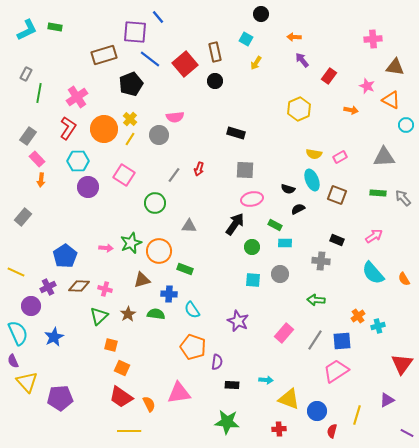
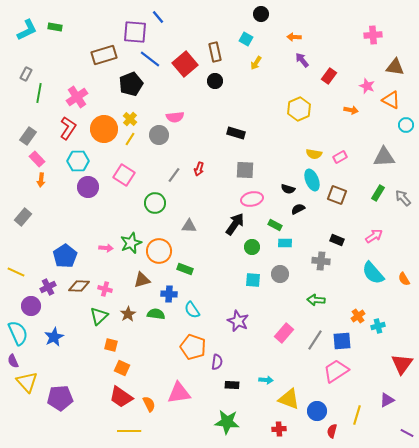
pink cross at (373, 39): moved 4 px up
green rectangle at (378, 193): rotated 63 degrees counterclockwise
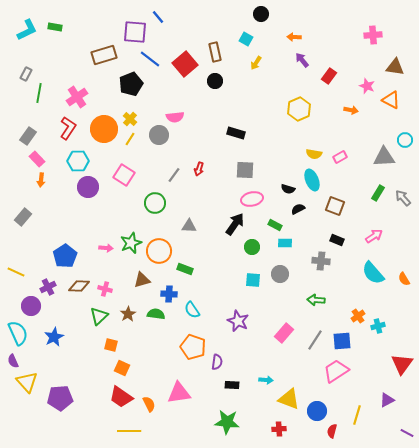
cyan circle at (406, 125): moved 1 px left, 15 px down
brown square at (337, 195): moved 2 px left, 11 px down
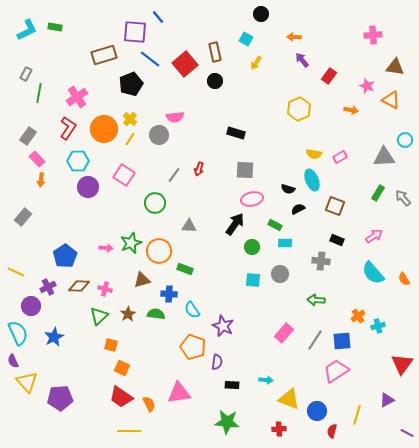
purple star at (238, 321): moved 15 px left, 5 px down
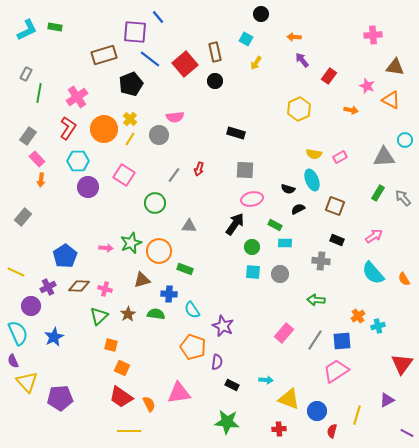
cyan square at (253, 280): moved 8 px up
black rectangle at (232, 385): rotated 24 degrees clockwise
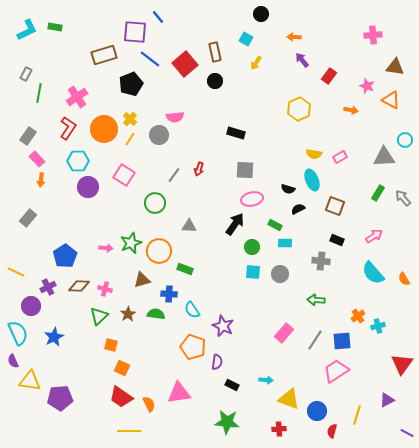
gray rectangle at (23, 217): moved 5 px right, 1 px down
yellow triangle at (27, 382): moved 3 px right, 1 px up; rotated 40 degrees counterclockwise
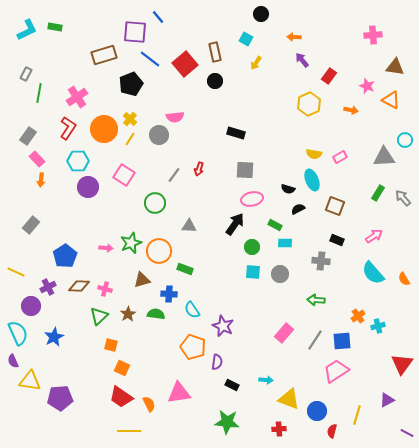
yellow hexagon at (299, 109): moved 10 px right, 5 px up
gray rectangle at (28, 218): moved 3 px right, 7 px down
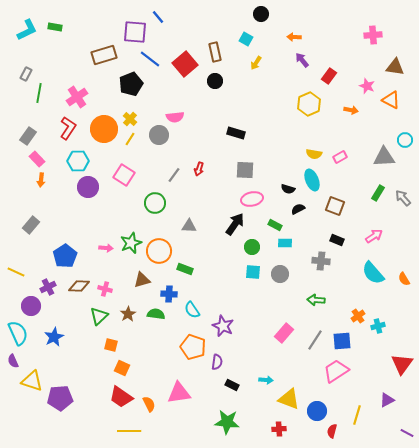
yellow triangle at (30, 381): moved 2 px right; rotated 10 degrees clockwise
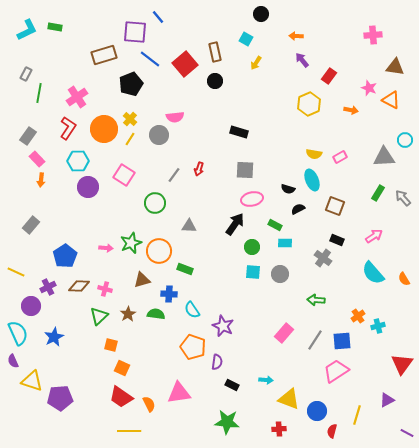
orange arrow at (294, 37): moved 2 px right, 1 px up
pink star at (367, 86): moved 2 px right, 2 px down
black rectangle at (236, 133): moved 3 px right, 1 px up
gray cross at (321, 261): moved 2 px right, 3 px up; rotated 30 degrees clockwise
